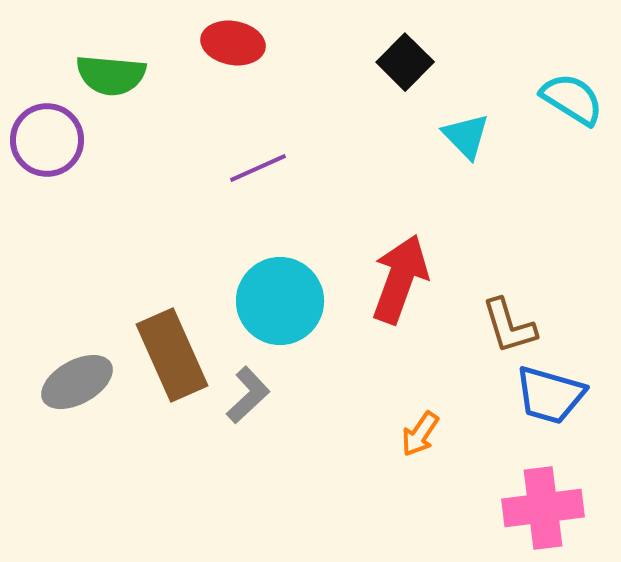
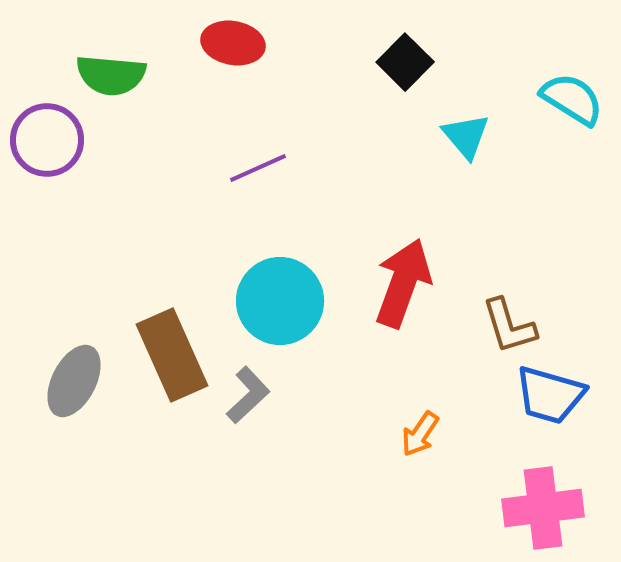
cyan triangle: rotated 4 degrees clockwise
red arrow: moved 3 px right, 4 px down
gray ellipse: moved 3 px left, 1 px up; rotated 34 degrees counterclockwise
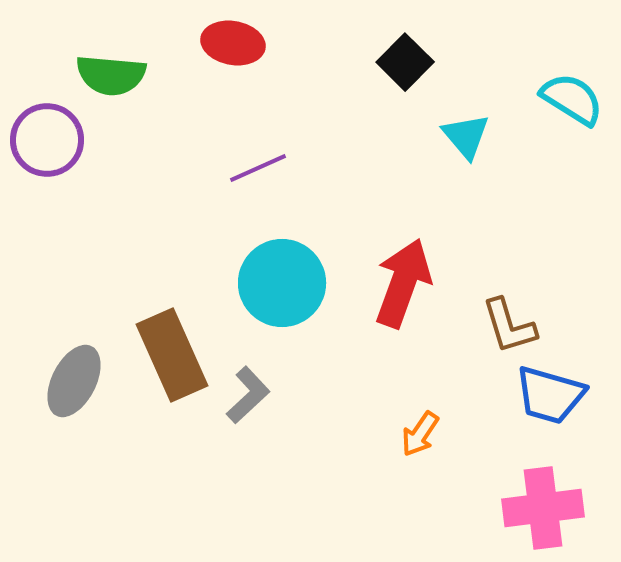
cyan circle: moved 2 px right, 18 px up
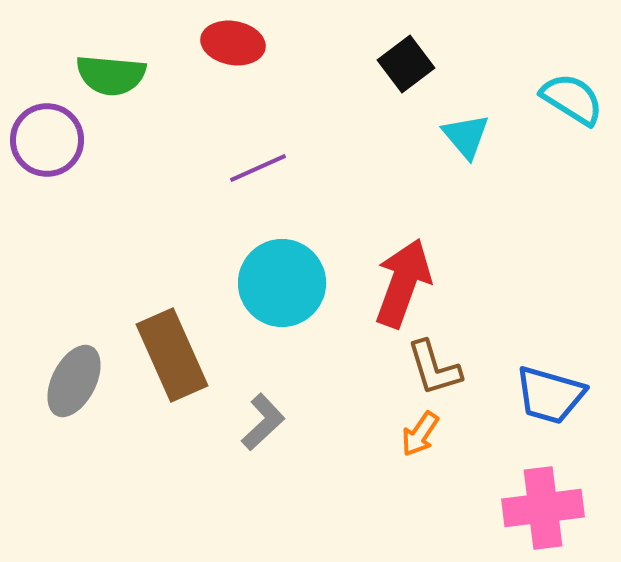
black square: moved 1 px right, 2 px down; rotated 8 degrees clockwise
brown L-shape: moved 75 px left, 42 px down
gray L-shape: moved 15 px right, 27 px down
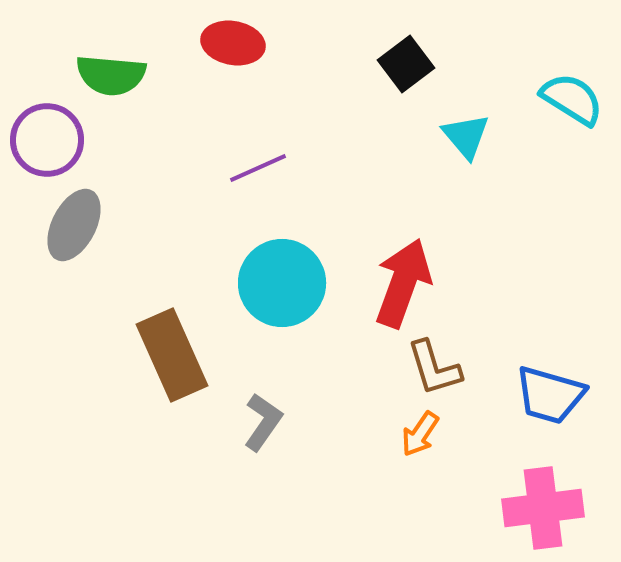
gray ellipse: moved 156 px up
gray L-shape: rotated 12 degrees counterclockwise
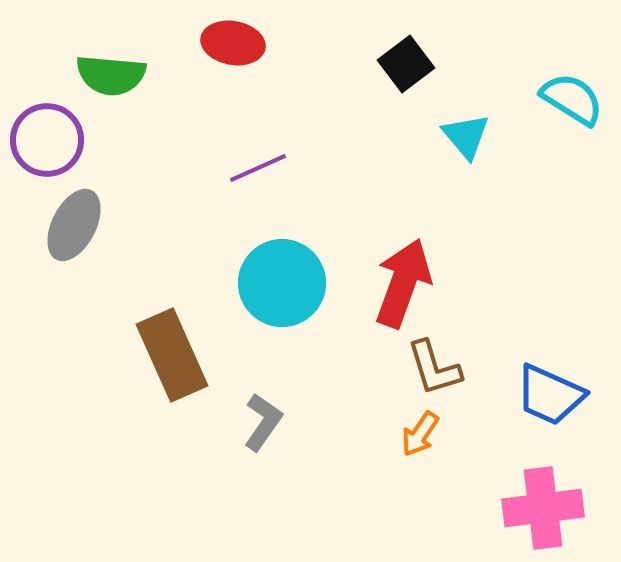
blue trapezoid: rotated 8 degrees clockwise
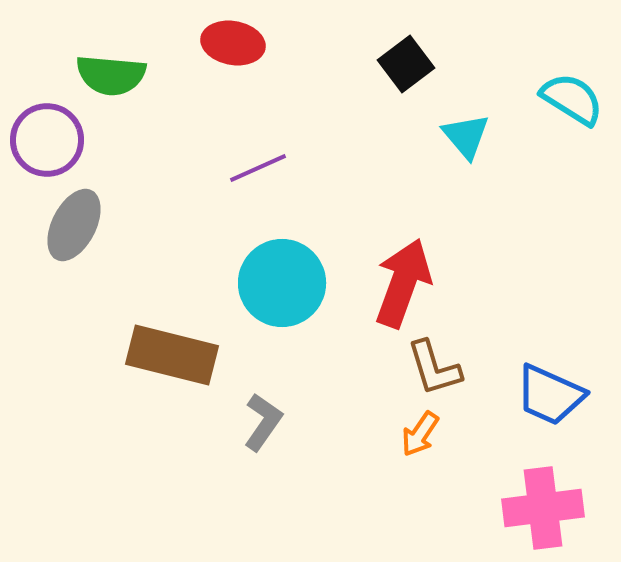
brown rectangle: rotated 52 degrees counterclockwise
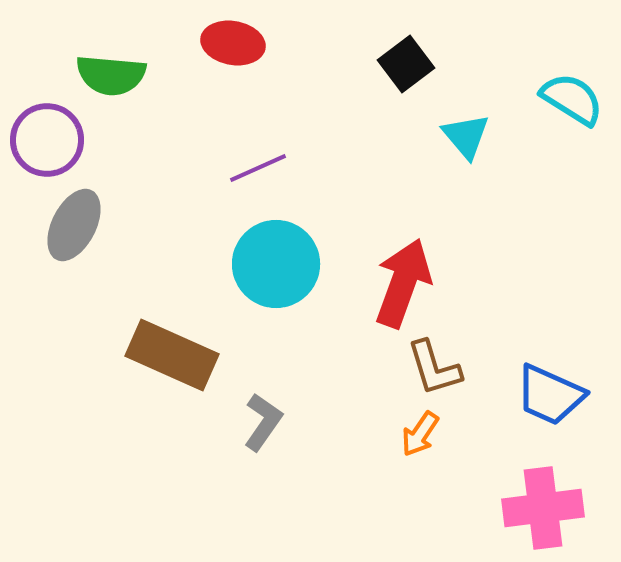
cyan circle: moved 6 px left, 19 px up
brown rectangle: rotated 10 degrees clockwise
